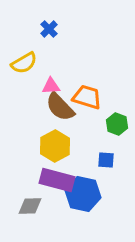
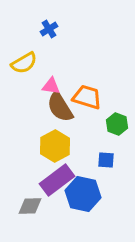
blue cross: rotated 12 degrees clockwise
pink triangle: rotated 12 degrees clockwise
brown semicircle: rotated 12 degrees clockwise
purple rectangle: rotated 52 degrees counterclockwise
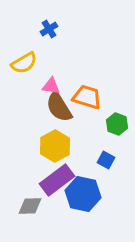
brown semicircle: moved 1 px left
blue square: rotated 24 degrees clockwise
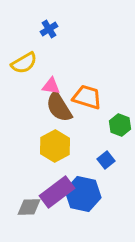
green hexagon: moved 3 px right, 1 px down
blue square: rotated 24 degrees clockwise
purple rectangle: moved 12 px down
gray diamond: moved 1 px left, 1 px down
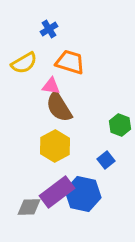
orange trapezoid: moved 17 px left, 35 px up
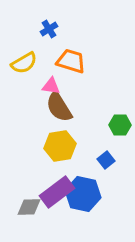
orange trapezoid: moved 1 px right, 1 px up
green hexagon: rotated 20 degrees counterclockwise
yellow hexagon: moved 5 px right; rotated 20 degrees clockwise
